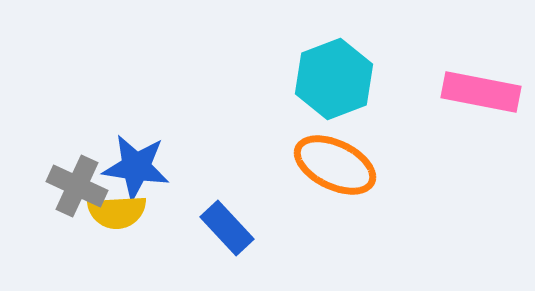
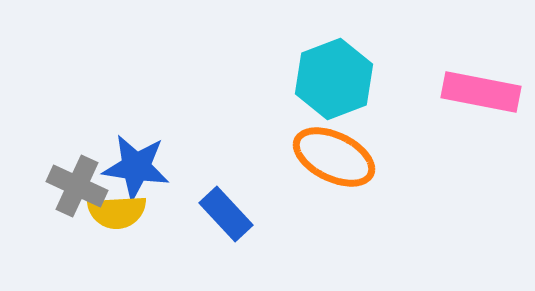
orange ellipse: moved 1 px left, 8 px up
blue rectangle: moved 1 px left, 14 px up
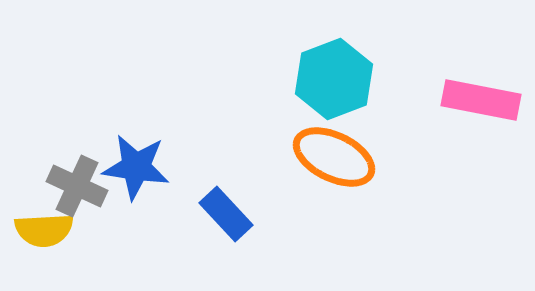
pink rectangle: moved 8 px down
yellow semicircle: moved 73 px left, 18 px down
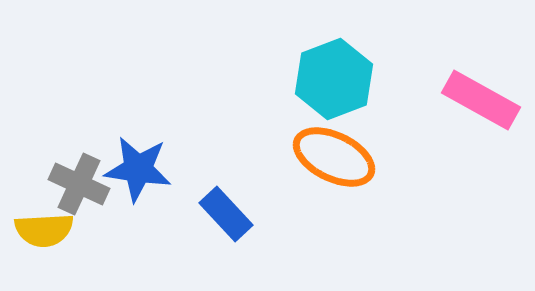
pink rectangle: rotated 18 degrees clockwise
blue star: moved 2 px right, 2 px down
gray cross: moved 2 px right, 2 px up
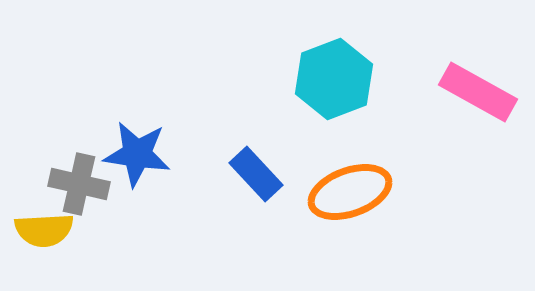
pink rectangle: moved 3 px left, 8 px up
orange ellipse: moved 16 px right, 35 px down; rotated 46 degrees counterclockwise
blue star: moved 1 px left, 15 px up
gray cross: rotated 12 degrees counterclockwise
blue rectangle: moved 30 px right, 40 px up
